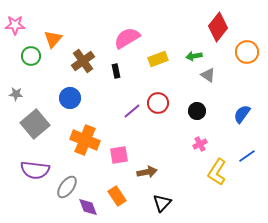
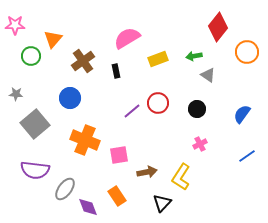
black circle: moved 2 px up
yellow L-shape: moved 36 px left, 5 px down
gray ellipse: moved 2 px left, 2 px down
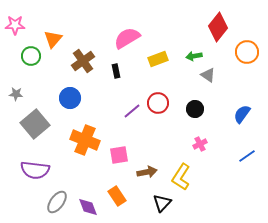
black circle: moved 2 px left
gray ellipse: moved 8 px left, 13 px down
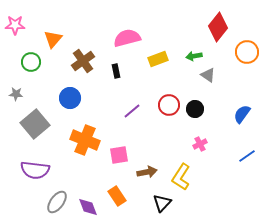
pink semicircle: rotated 16 degrees clockwise
green circle: moved 6 px down
red circle: moved 11 px right, 2 px down
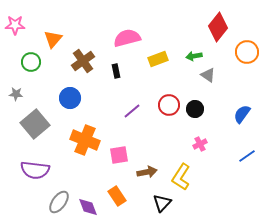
gray ellipse: moved 2 px right
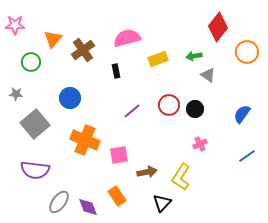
brown cross: moved 11 px up
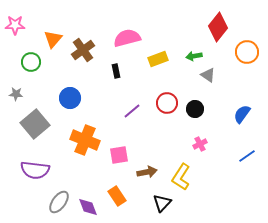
red circle: moved 2 px left, 2 px up
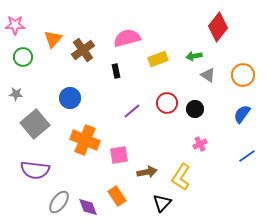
orange circle: moved 4 px left, 23 px down
green circle: moved 8 px left, 5 px up
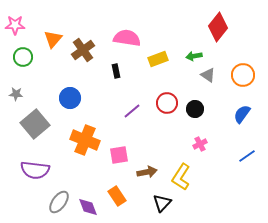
pink semicircle: rotated 24 degrees clockwise
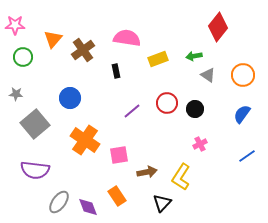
orange cross: rotated 12 degrees clockwise
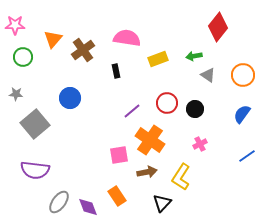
orange cross: moved 65 px right
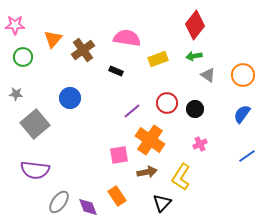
red diamond: moved 23 px left, 2 px up
black rectangle: rotated 56 degrees counterclockwise
